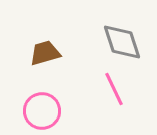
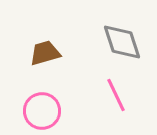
pink line: moved 2 px right, 6 px down
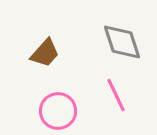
brown trapezoid: rotated 148 degrees clockwise
pink circle: moved 16 px right
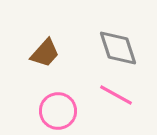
gray diamond: moved 4 px left, 6 px down
pink line: rotated 36 degrees counterclockwise
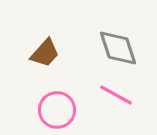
pink circle: moved 1 px left, 1 px up
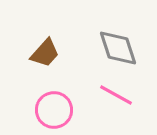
pink circle: moved 3 px left
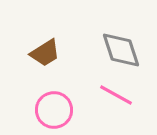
gray diamond: moved 3 px right, 2 px down
brown trapezoid: rotated 16 degrees clockwise
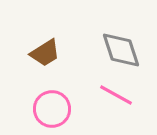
pink circle: moved 2 px left, 1 px up
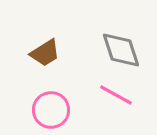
pink circle: moved 1 px left, 1 px down
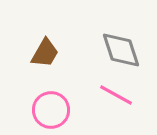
brown trapezoid: rotated 28 degrees counterclockwise
